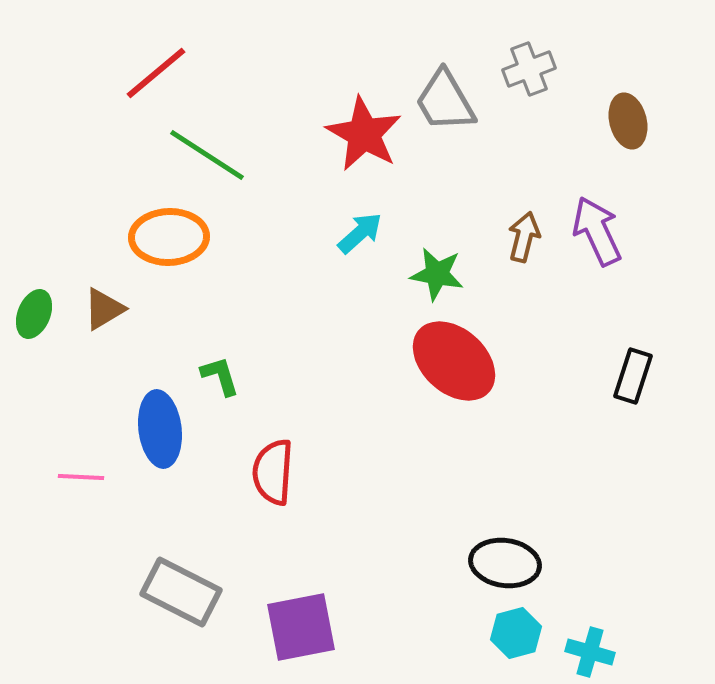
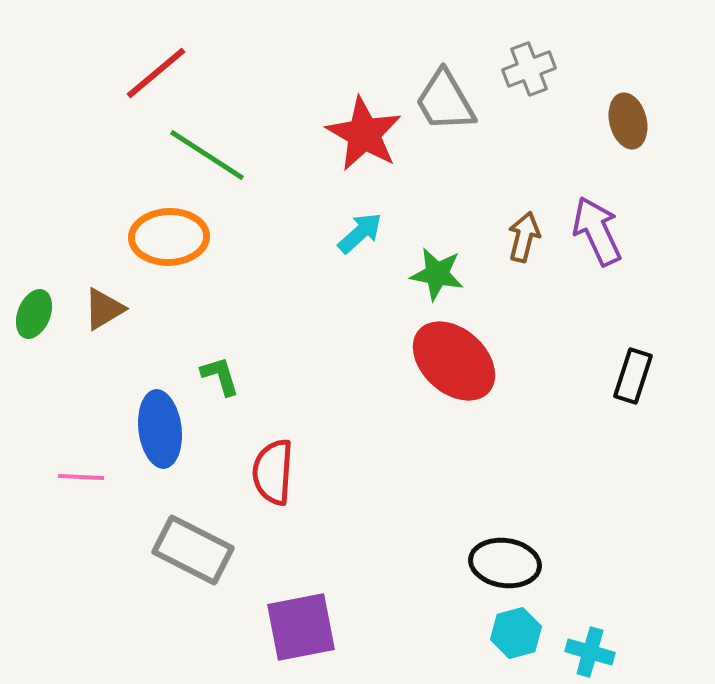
gray rectangle: moved 12 px right, 42 px up
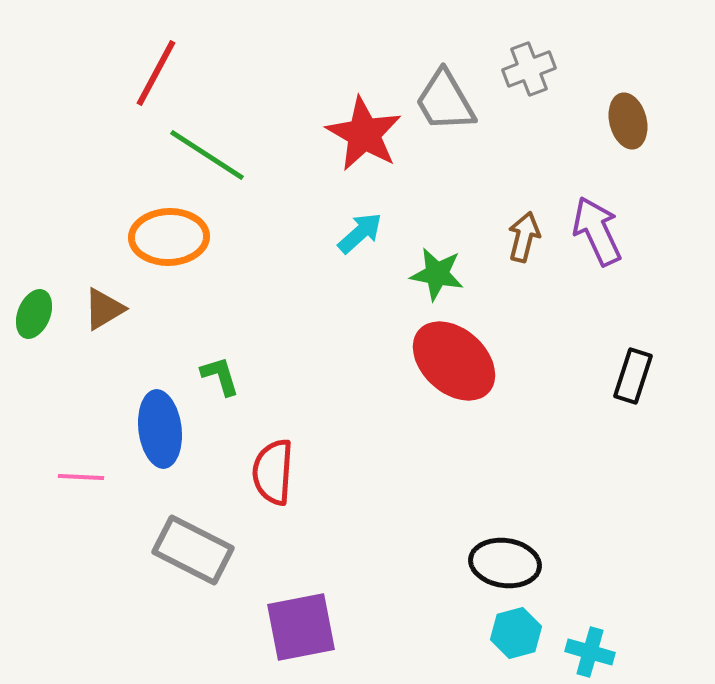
red line: rotated 22 degrees counterclockwise
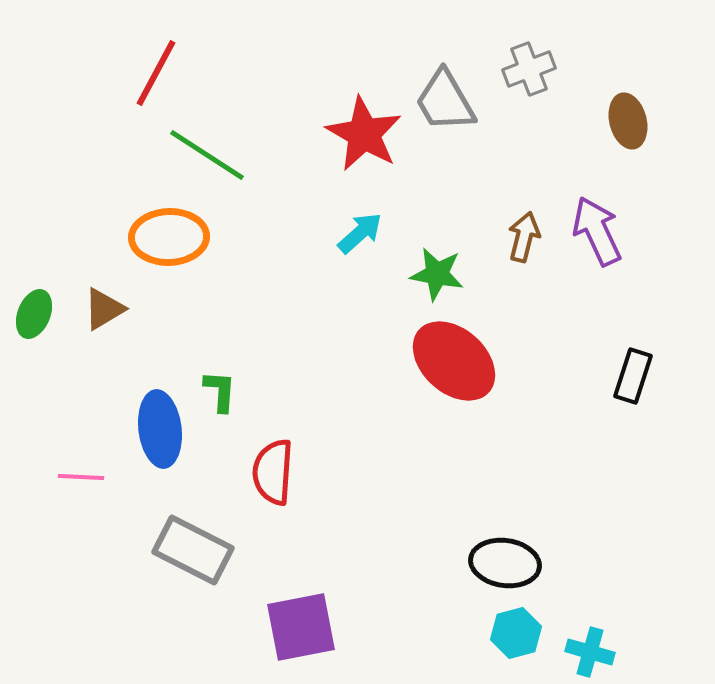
green L-shape: moved 15 px down; rotated 21 degrees clockwise
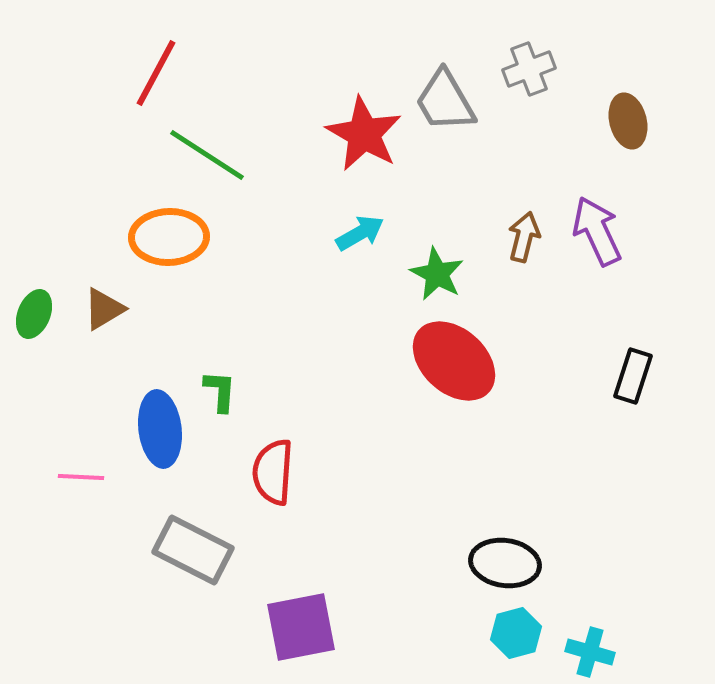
cyan arrow: rotated 12 degrees clockwise
green star: rotated 18 degrees clockwise
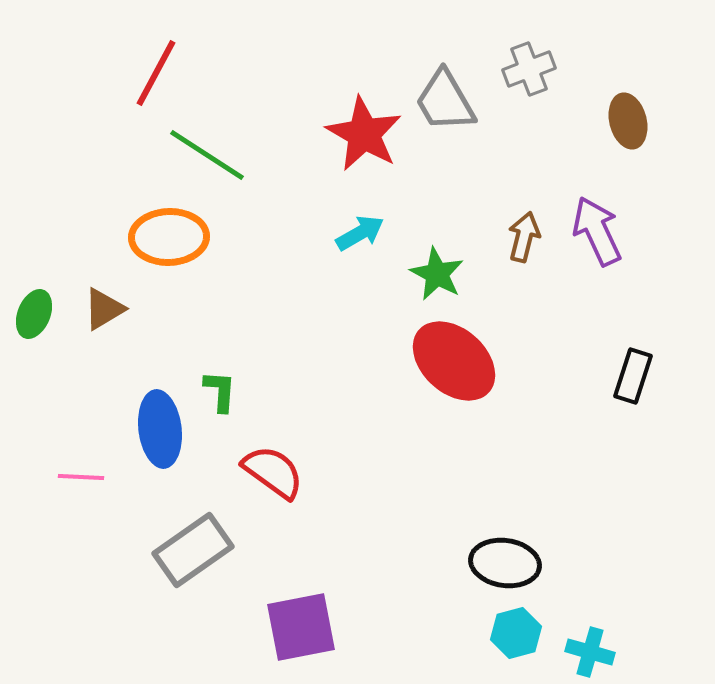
red semicircle: rotated 122 degrees clockwise
gray rectangle: rotated 62 degrees counterclockwise
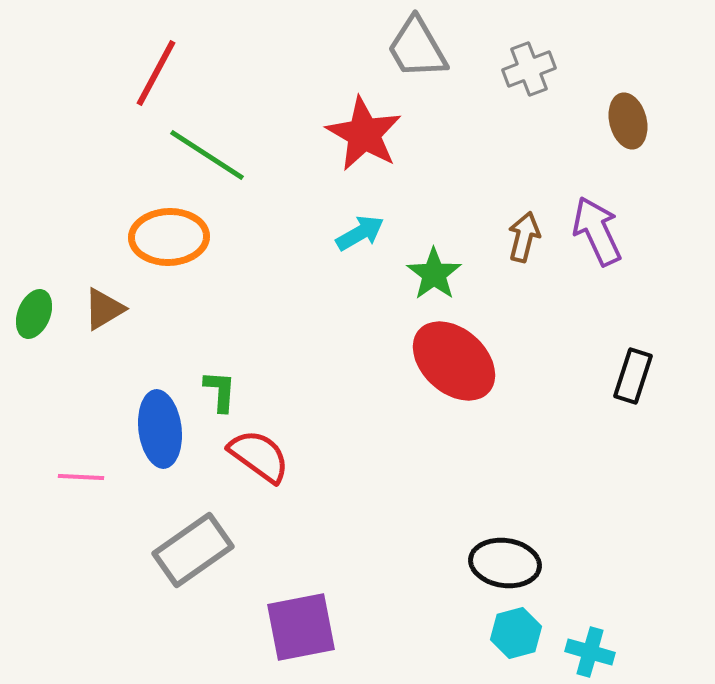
gray trapezoid: moved 28 px left, 53 px up
green star: moved 3 px left; rotated 8 degrees clockwise
red semicircle: moved 14 px left, 16 px up
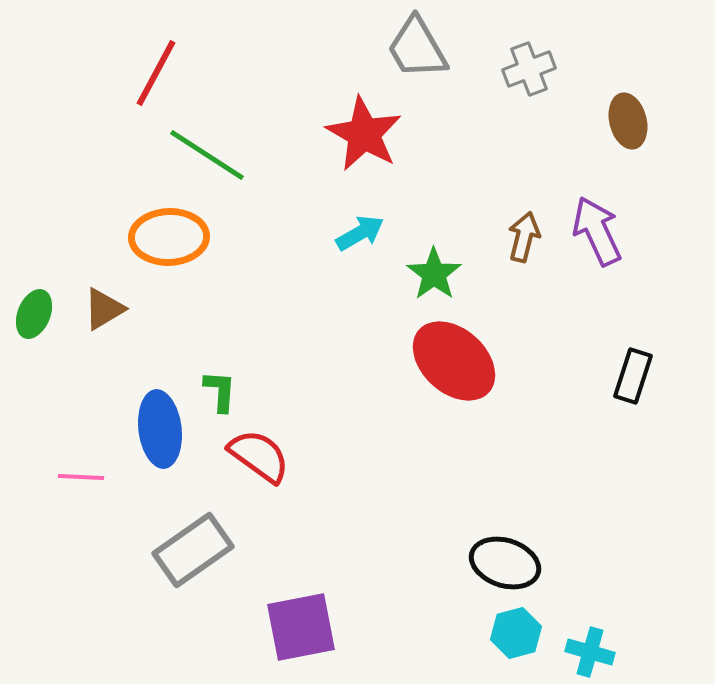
black ellipse: rotated 10 degrees clockwise
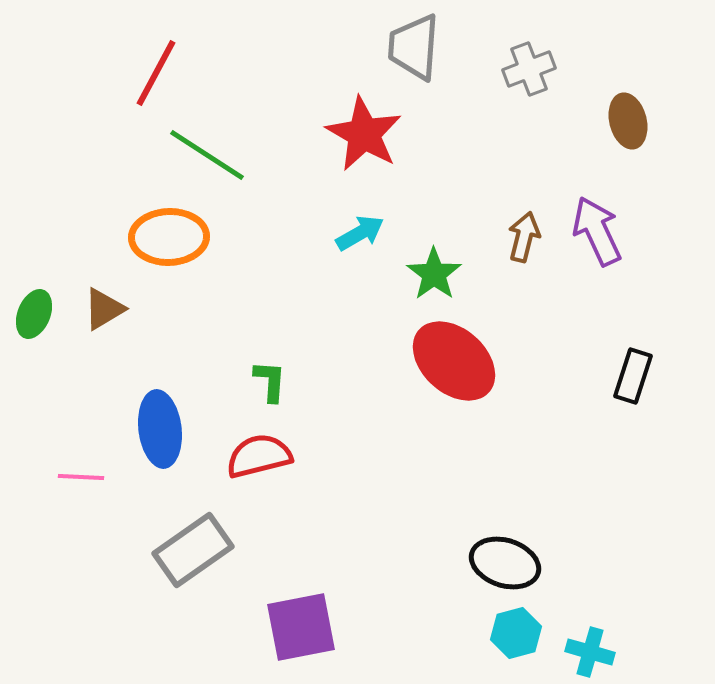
gray trapezoid: moved 3 px left, 1 px up; rotated 34 degrees clockwise
green L-shape: moved 50 px right, 10 px up
red semicircle: rotated 50 degrees counterclockwise
